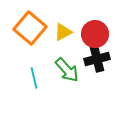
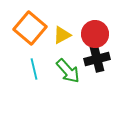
yellow triangle: moved 1 px left, 3 px down
green arrow: moved 1 px right, 1 px down
cyan line: moved 9 px up
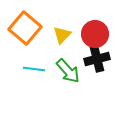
orange square: moved 5 px left
yellow triangle: rotated 18 degrees counterclockwise
cyan line: rotated 70 degrees counterclockwise
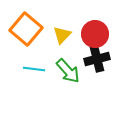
orange square: moved 1 px right, 1 px down
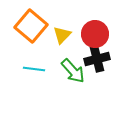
orange square: moved 5 px right, 3 px up
green arrow: moved 5 px right
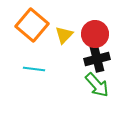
orange square: moved 1 px right, 1 px up
yellow triangle: moved 2 px right
green arrow: moved 24 px right, 14 px down
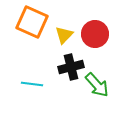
orange square: moved 3 px up; rotated 16 degrees counterclockwise
black cross: moved 26 px left, 8 px down
cyan line: moved 2 px left, 15 px down
